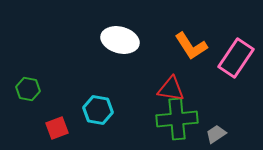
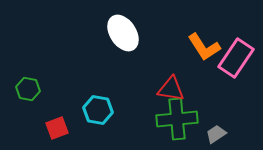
white ellipse: moved 3 px right, 7 px up; rotated 42 degrees clockwise
orange L-shape: moved 13 px right, 1 px down
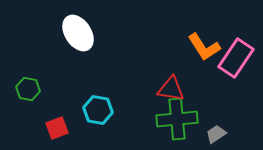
white ellipse: moved 45 px left
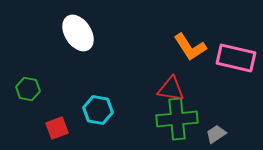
orange L-shape: moved 14 px left
pink rectangle: rotated 69 degrees clockwise
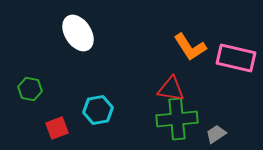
green hexagon: moved 2 px right
cyan hexagon: rotated 20 degrees counterclockwise
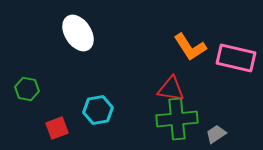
green hexagon: moved 3 px left
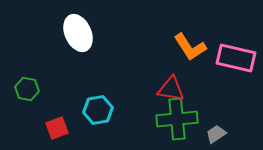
white ellipse: rotated 9 degrees clockwise
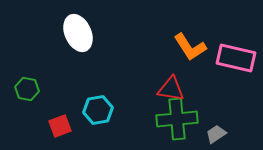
red square: moved 3 px right, 2 px up
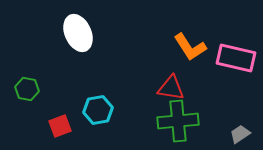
red triangle: moved 1 px up
green cross: moved 1 px right, 2 px down
gray trapezoid: moved 24 px right
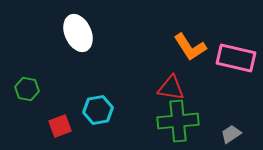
gray trapezoid: moved 9 px left
